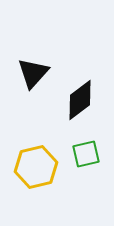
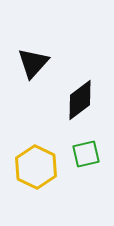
black triangle: moved 10 px up
yellow hexagon: rotated 21 degrees counterclockwise
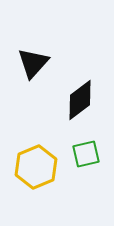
yellow hexagon: rotated 12 degrees clockwise
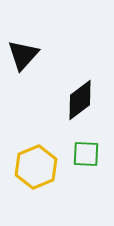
black triangle: moved 10 px left, 8 px up
green square: rotated 16 degrees clockwise
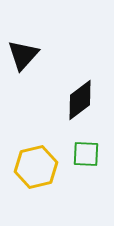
yellow hexagon: rotated 9 degrees clockwise
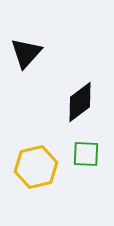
black triangle: moved 3 px right, 2 px up
black diamond: moved 2 px down
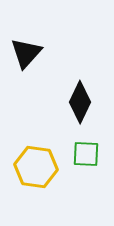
black diamond: rotated 27 degrees counterclockwise
yellow hexagon: rotated 21 degrees clockwise
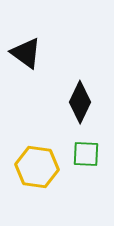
black triangle: rotated 36 degrees counterclockwise
yellow hexagon: moved 1 px right
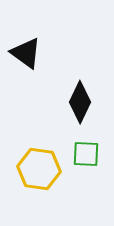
yellow hexagon: moved 2 px right, 2 px down
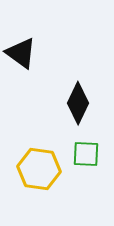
black triangle: moved 5 px left
black diamond: moved 2 px left, 1 px down
